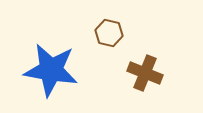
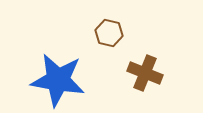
blue star: moved 7 px right, 10 px down
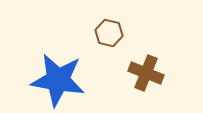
brown cross: moved 1 px right
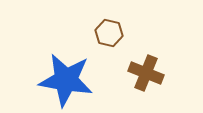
blue star: moved 8 px right
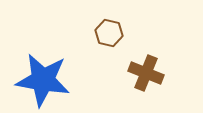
blue star: moved 23 px left
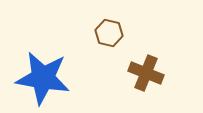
blue star: moved 2 px up
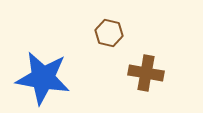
brown cross: rotated 12 degrees counterclockwise
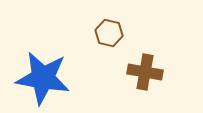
brown cross: moved 1 px left, 1 px up
